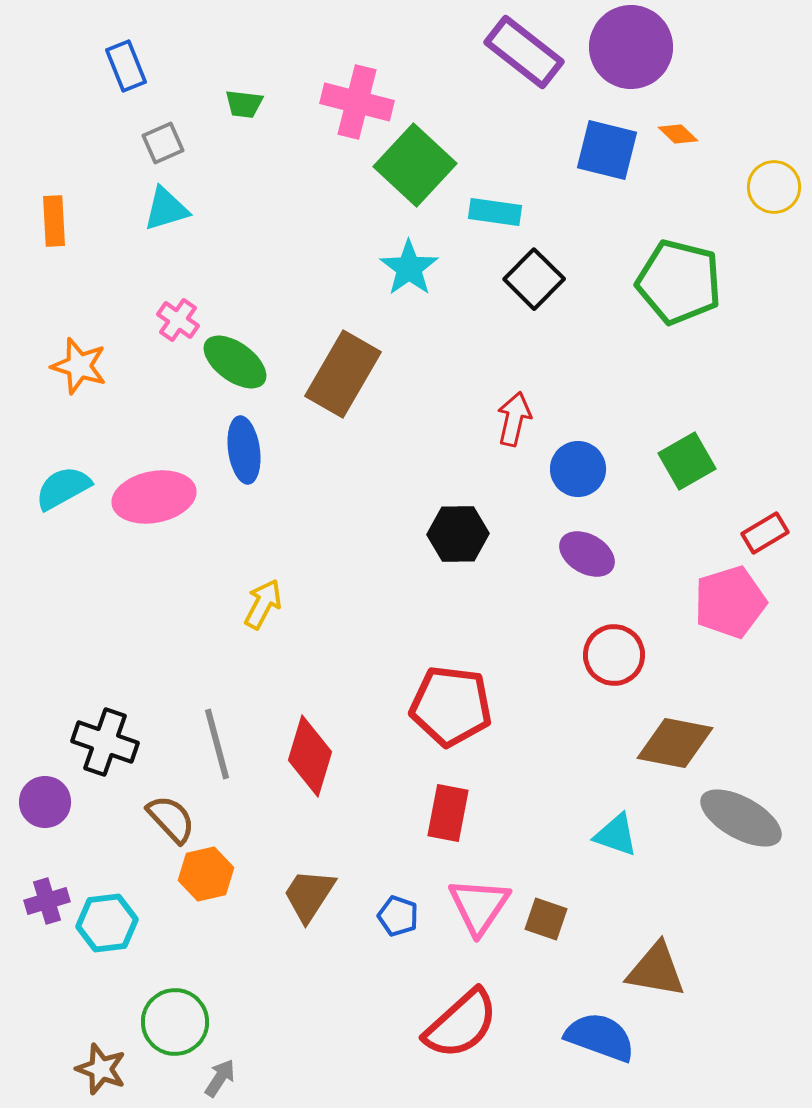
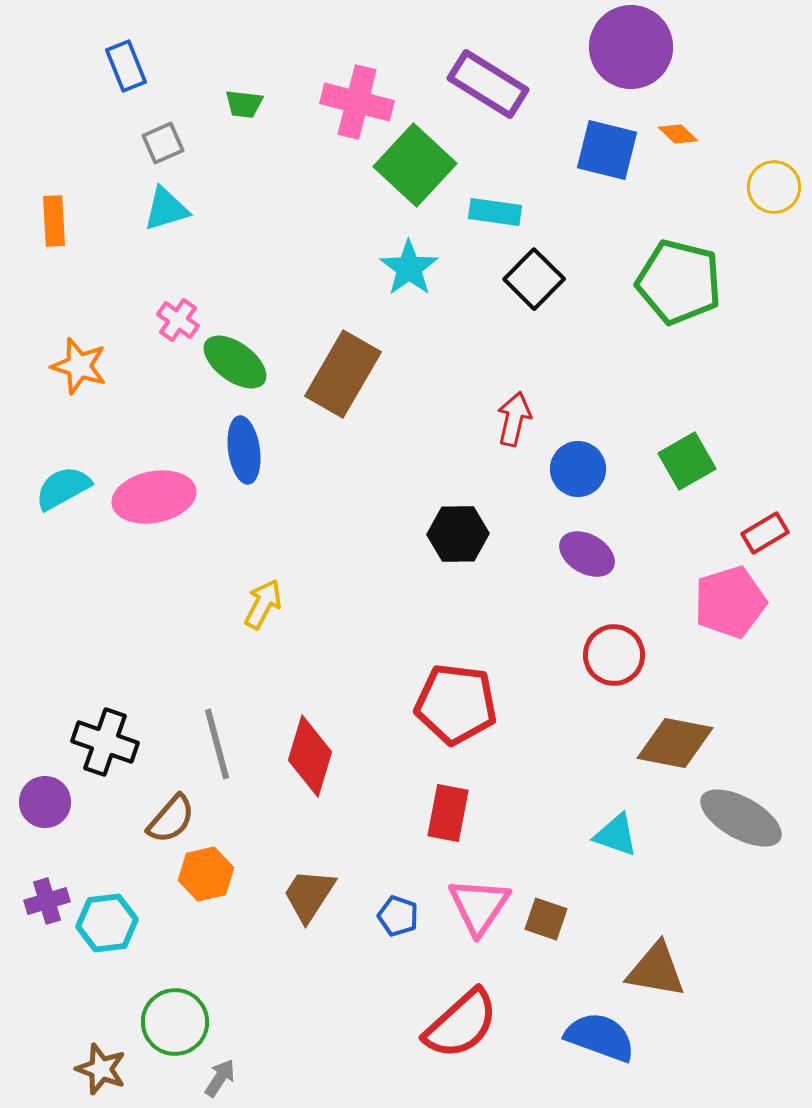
purple rectangle at (524, 52): moved 36 px left, 32 px down; rotated 6 degrees counterclockwise
red pentagon at (451, 706): moved 5 px right, 2 px up
brown semicircle at (171, 819): rotated 84 degrees clockwise
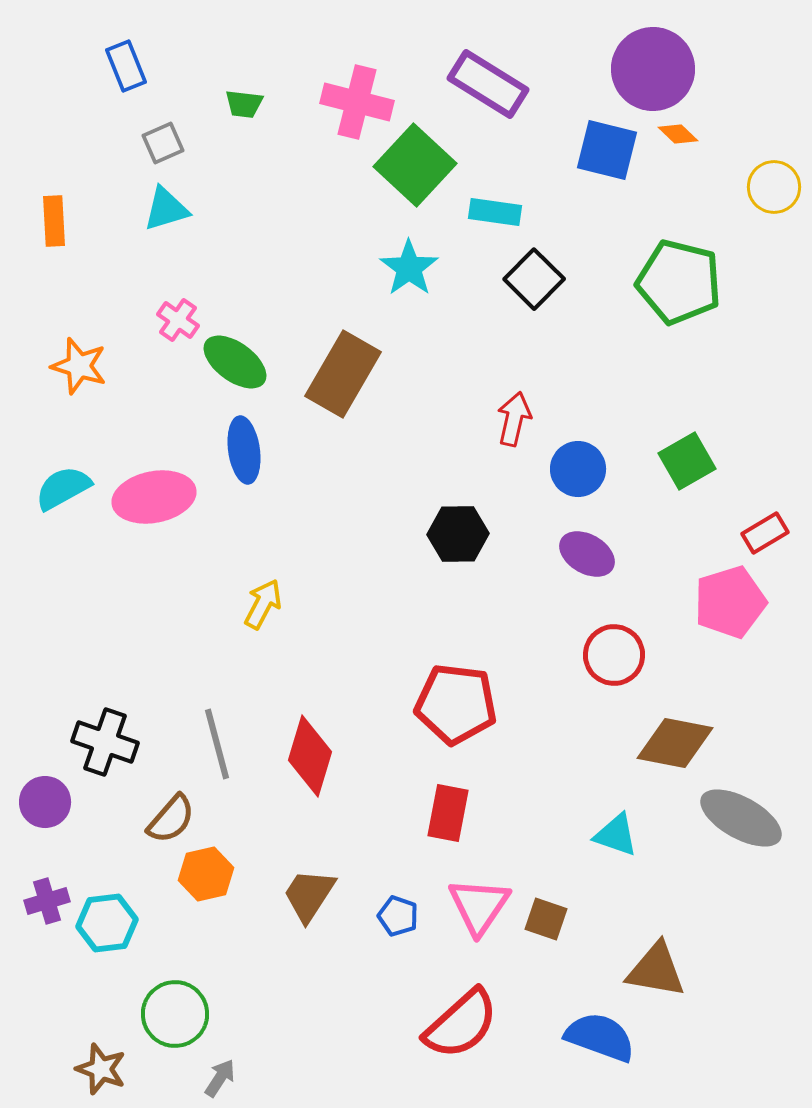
purple circle at (631, 47): moved 22 px right, 22 px down
green circle at (175, 1022): moved 8 px up
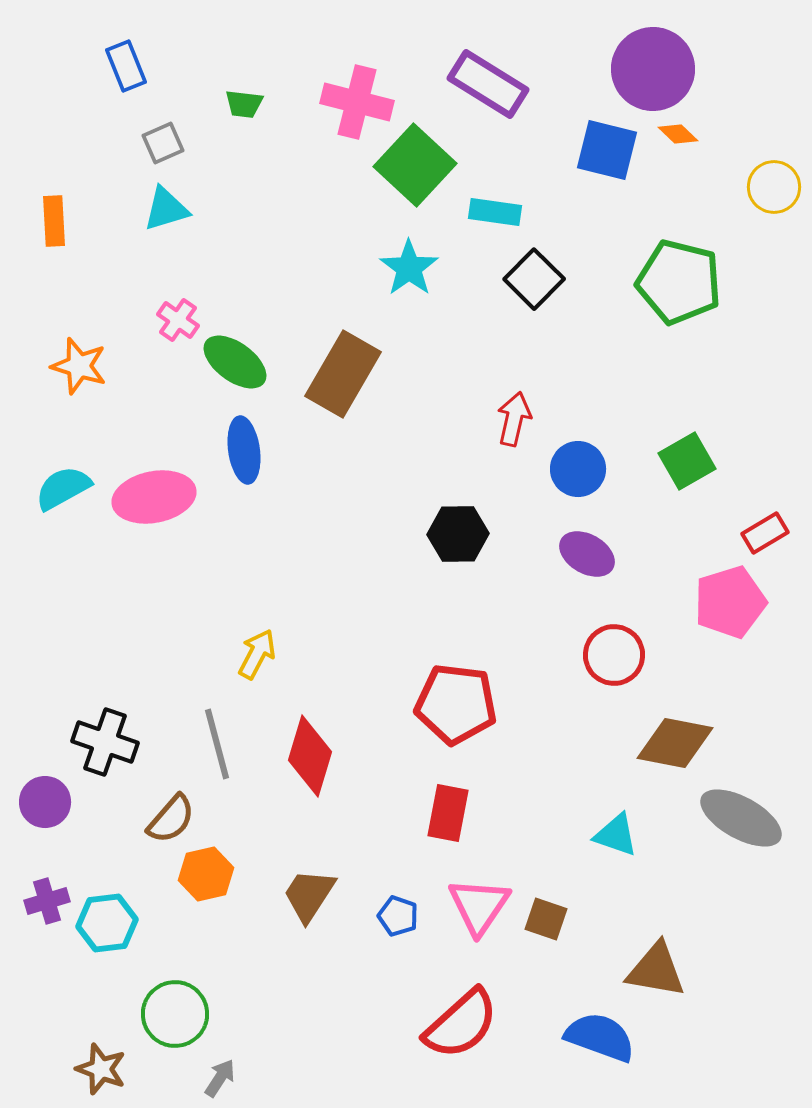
yellow arrow at (263, 604): moved 6 px left, 50 px down
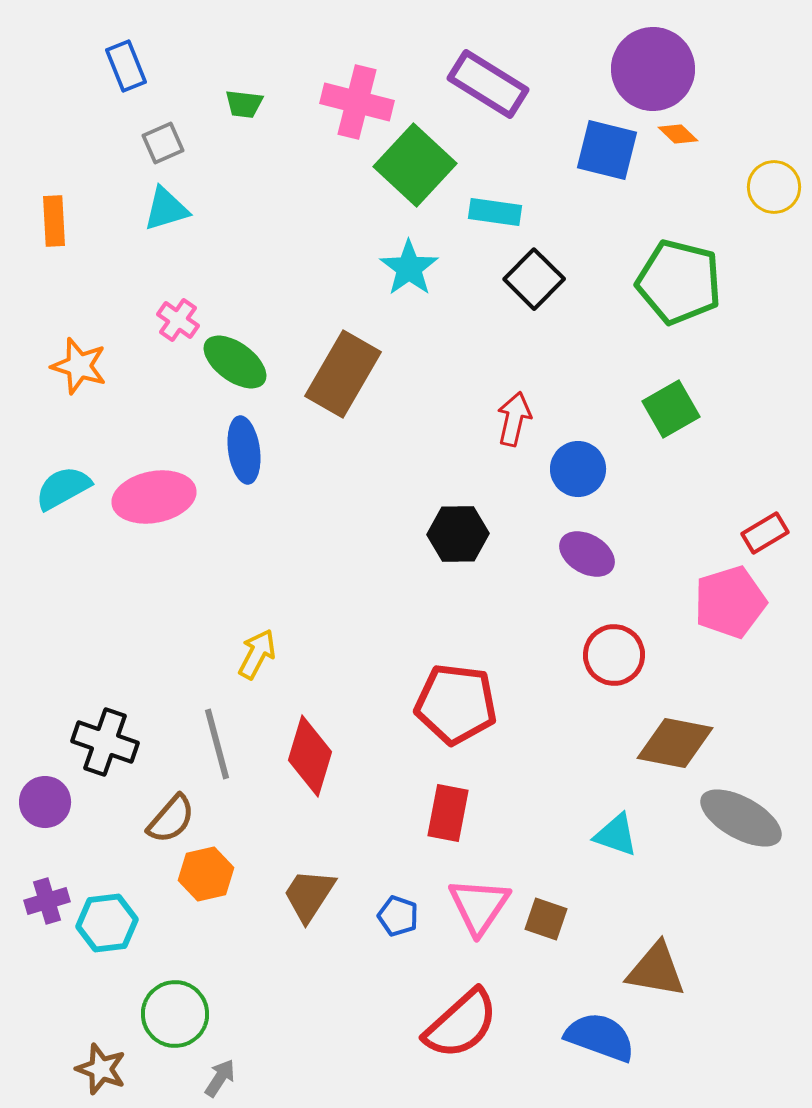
green square at (687, 461): moved 16 px left, 52 px up
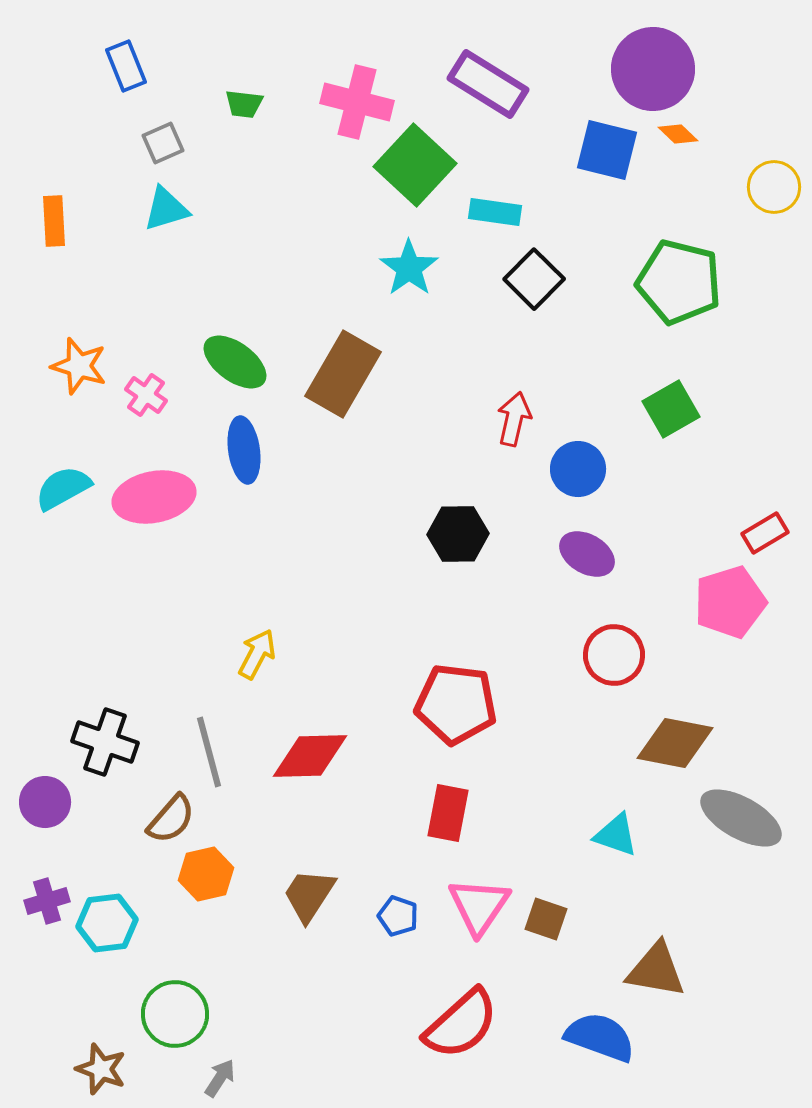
pink cross at (178, 320): moved 32 px left, 75 px down
gray line at (217, 744): moved 8 px left, 8 px down
red diamond at (310, 756): rotated 72 degrees clockwise
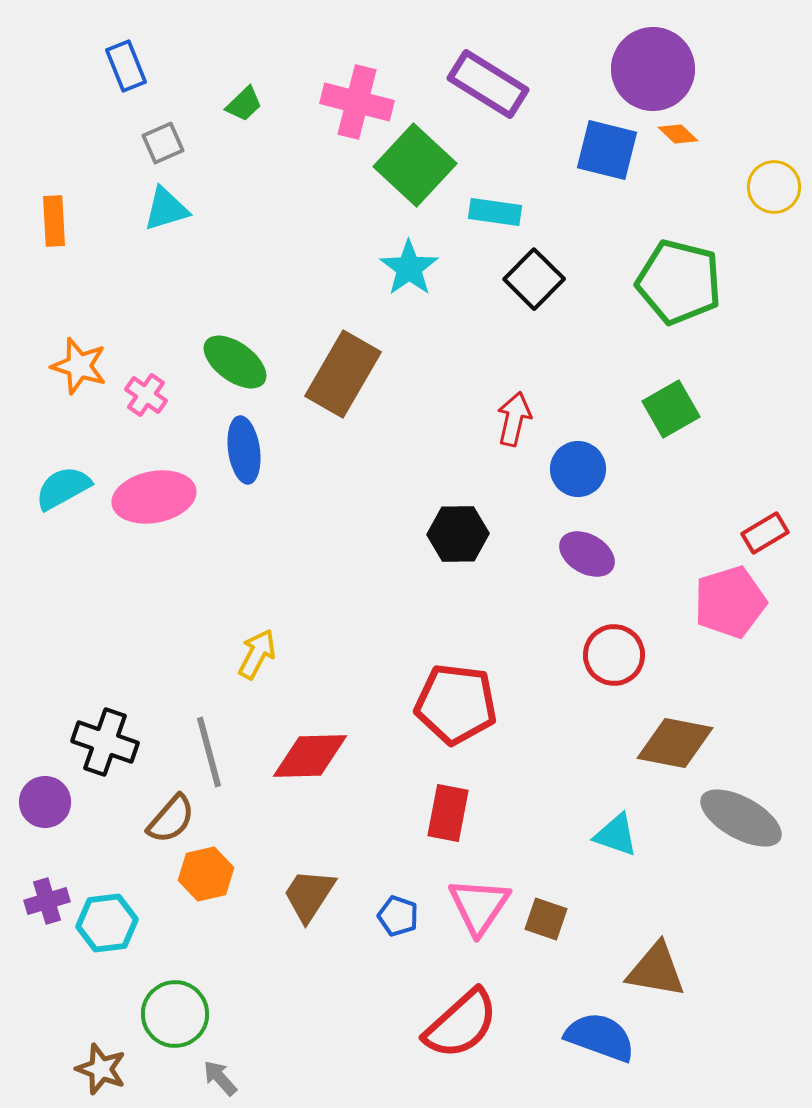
green trapezoid at (244, 104): rotated 51 degrees counterclockwise
gray arrow at (220, 1078): rotated 75 degrees counterclockwise
